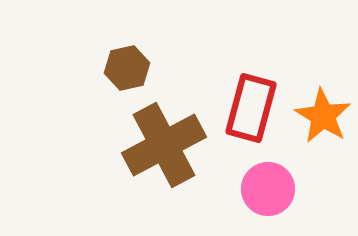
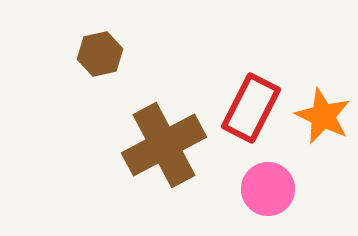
brown hexagon: moved 27 px left, 14 px up
red rectangle: rotated 12 degrees clockwise
orange star: rotated 6 degrees counterclockwise
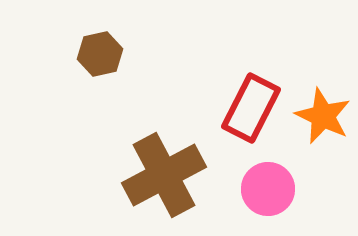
brown cross: moved 30 px down
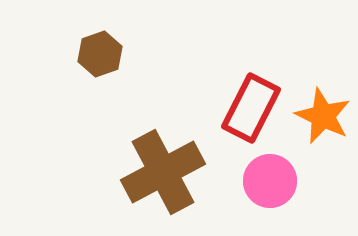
brown hexagon: rotated 6 degrees counterclockwise
brown cross: moved 1 px left, 3 px up
pink circle: moved 2 px right, 8 px up
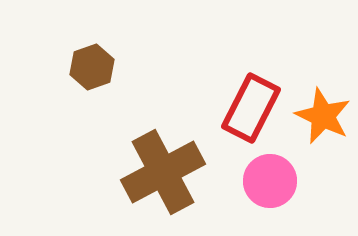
brown hexagon: moved 8 px left, 13 px down
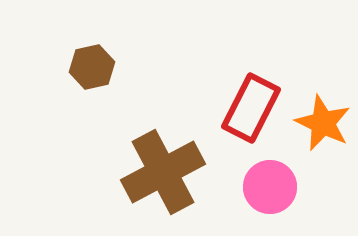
brown hexagon: rotated 6 degrees clockwise
orange star: moved 7 px down
pink circle: moved 6 px down
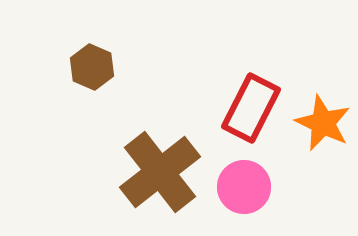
brown hexagon: rotated 24 degrees counterclockwise
brown cross: moved 3 px left; rotated 10 degrees counterclockwise
pink circle: moved 26 px left
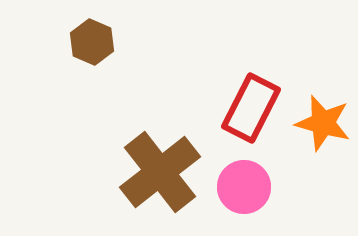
brown hexagon: moved 25 px up
orange star: rotated 10 degrees counterclockwise
